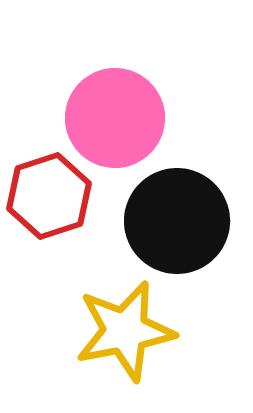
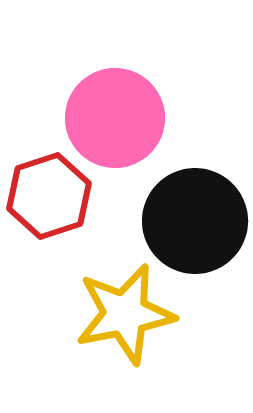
black circle: moved 18 px right
yellow star: moved 17 px up
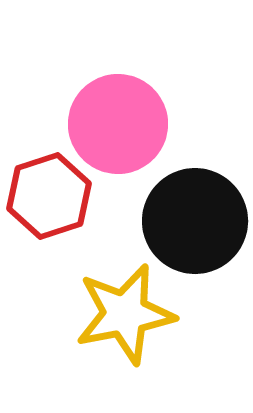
pink circle: moved 3 px right, 6 px down
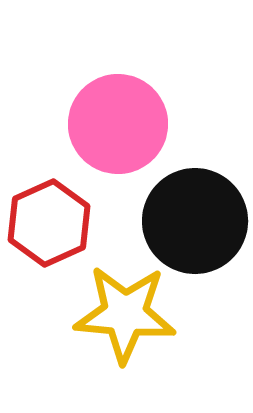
red hexagon: moved 27 px down; rotated 6 degrees counterclockwise
yellow star: rotated 16 degrees clockwise
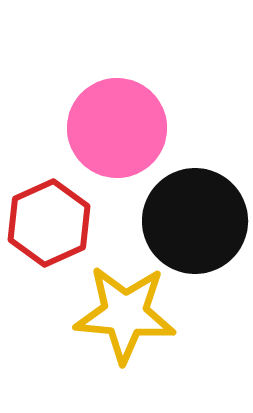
pink circle: moved 1 px left, 4 px down
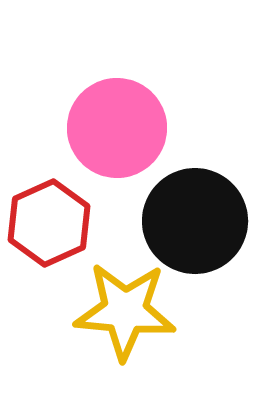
yellow star: moved 3 px up
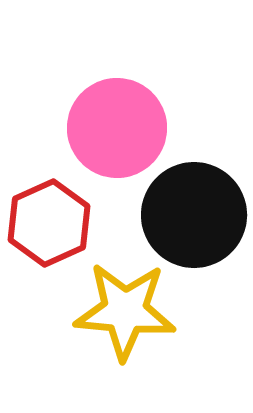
black circle: moved 1 px left, 6 px up
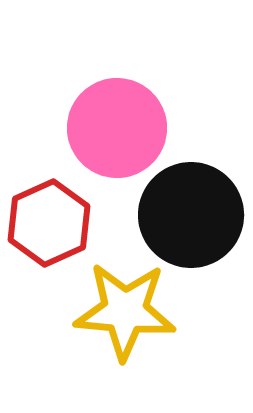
black circle: moved 3 px left
